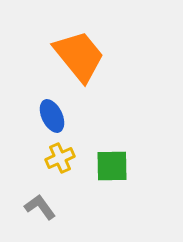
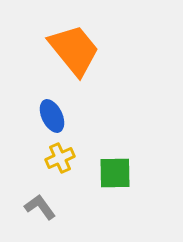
orange trapezoid: moved 5 px left, 6 px up
green square: moved 3 px right, 7 px down
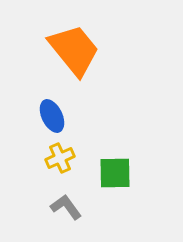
gray L-shape: moved 26 px right
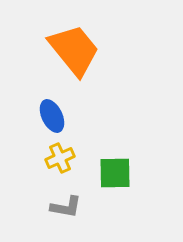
gray L-shape: rotated 136 degrees clockwise
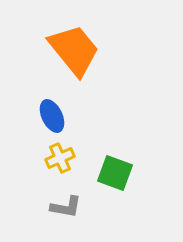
green square: rotated 21 degrees clockwise
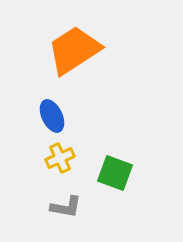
orange trapezoid: rotated 84 degrees counterclockwise
